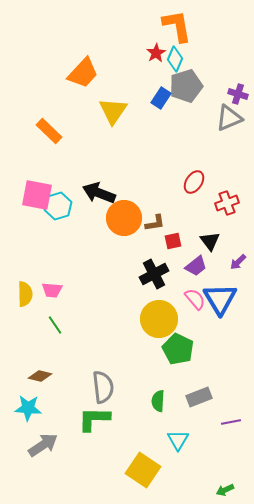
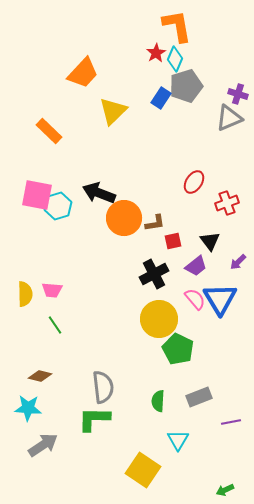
yellow triangle: rotated 12 degrees clockwise
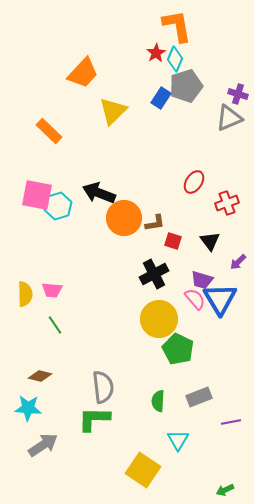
red square: rotated 30 degrees clockwise
purple trapezoid: moved 6 px right, 14 px down; rotated 55 degrees clockwise
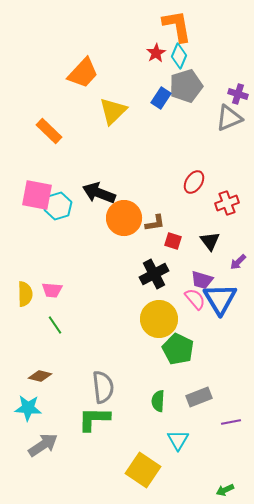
cyan diamond: moved 4 px right, 3 px up
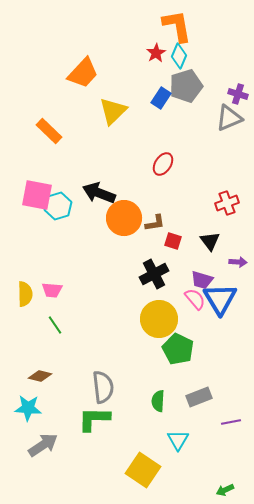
red ellipse: moved 31 px left, 18 px up
purple arrow: rotated 132 degrees counterclockwise
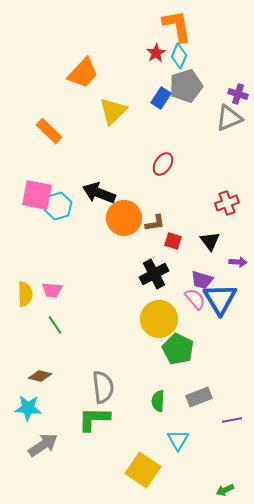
purple line: moved 1 px right, 2 px up
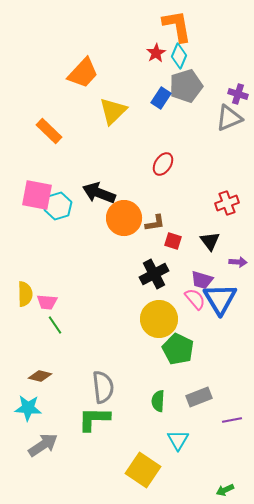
pink trapezoid: moved 5 px left, 12 px down
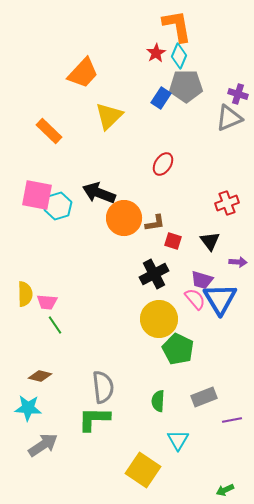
gray pentagon: rotated 16 degrees clockwise
yellow triangle: moved 4 px left, 5 px down
gray rectangle: moved 5 px right
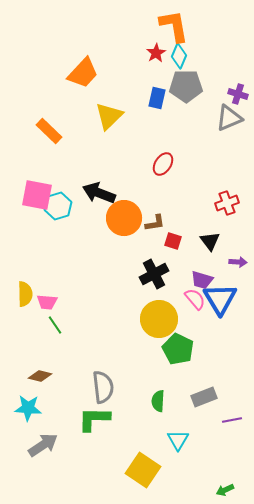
orange L-shape: moved 3 px left
blue rectangle: moved 4 px left; rotated 20 degrees counterclockwise
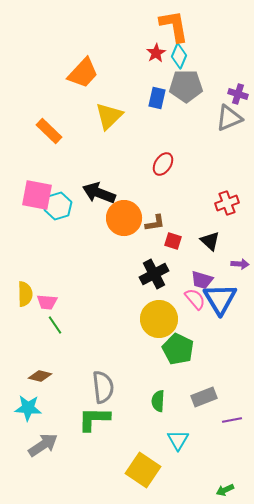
black triangle: rotated 10 degrees counterclockwise
purple arrow: moved 2 px right, 2 px down
